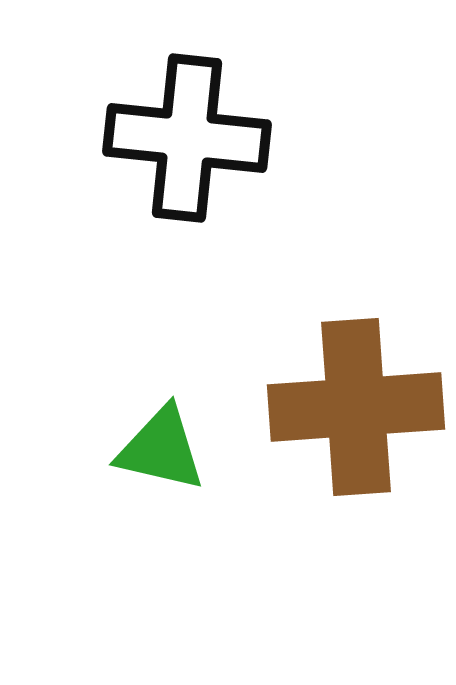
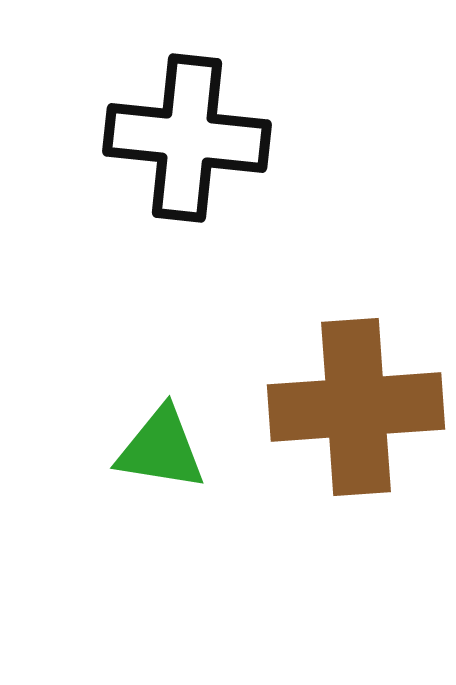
green triangle: rotated 4 degrees counterclockwise
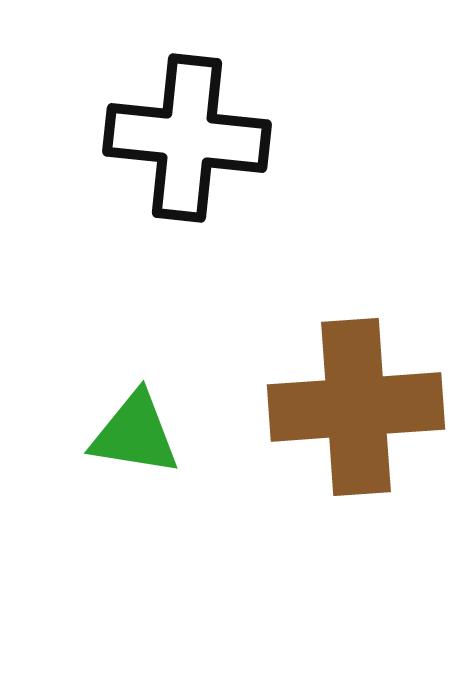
green triangle: moved 26 px left, 15 px up
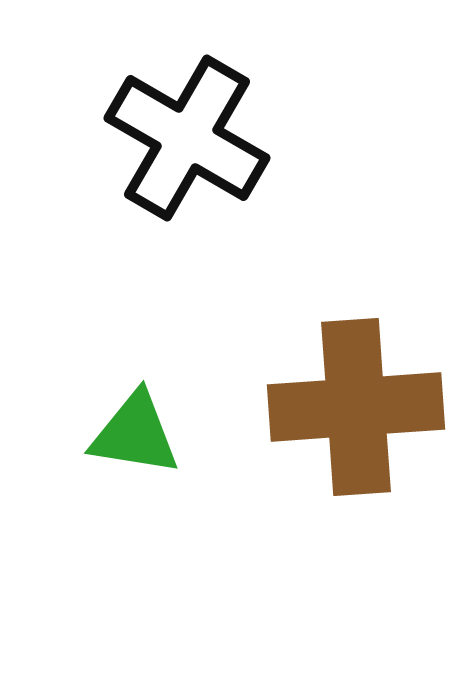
black cross: rotated 24 degrees clockwise
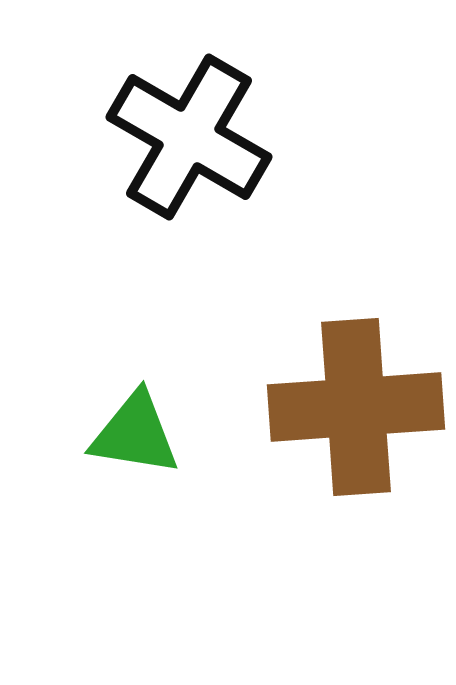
black cross: moved 2 px right, 1 px up
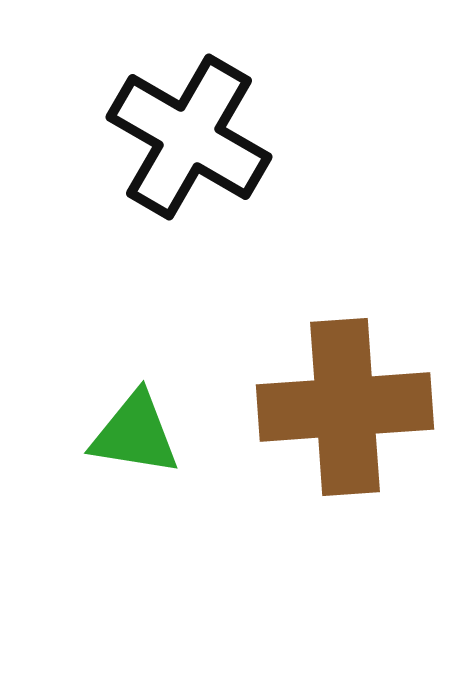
brown cross: moved 11 px left
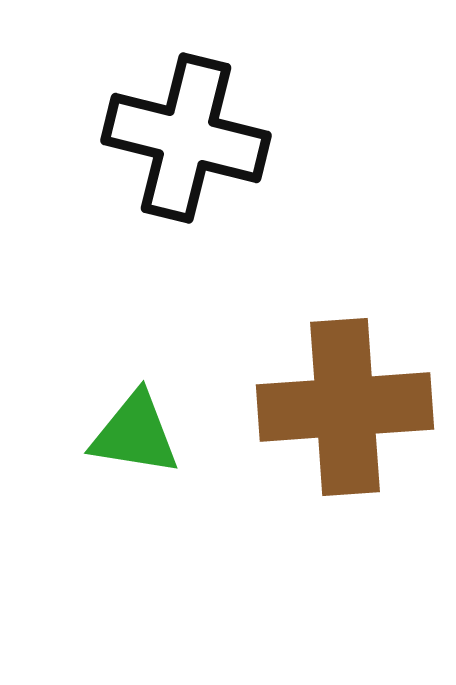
black cross: moved 3 px left, 1 px down; rotated 16 degrees counterclockwise
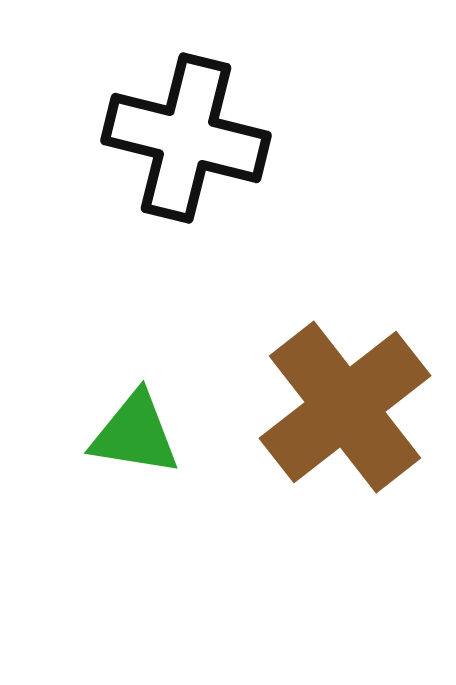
brown cross: rotated 34 degrees counterclockwise
